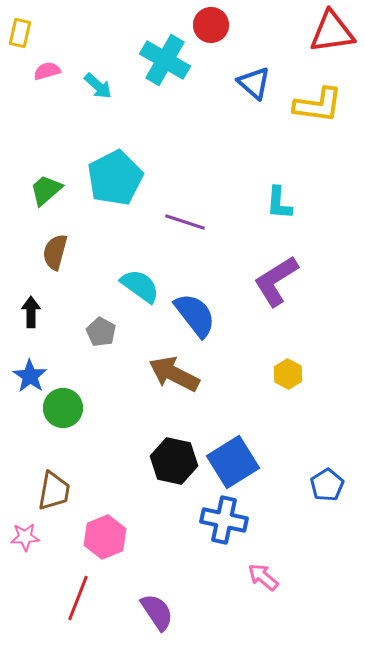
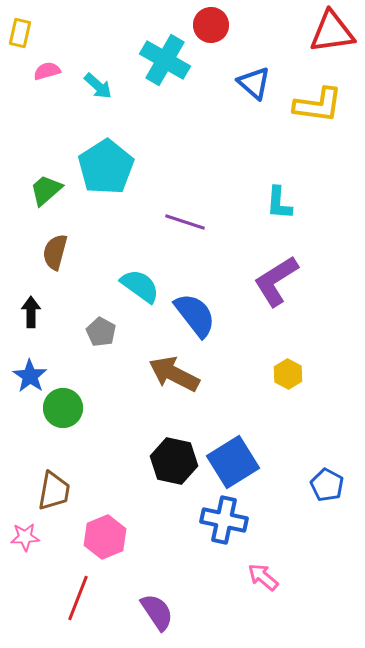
cyan pentagon: moved 9 px left, 11 px up; rotated 6 degrees counterclockwise
blue pentagon: rotated 12 degrees counterclockwise
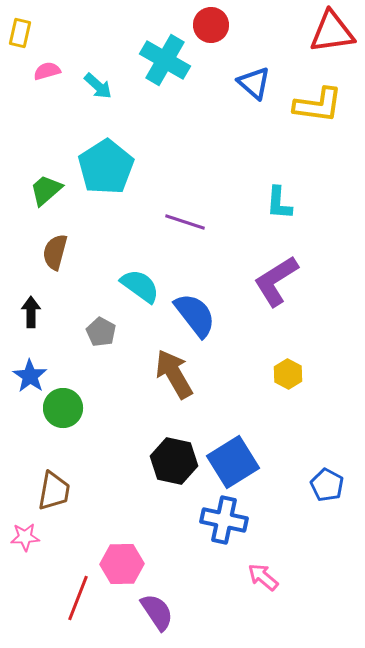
brown arrow: rotated 33 degrees clockwise
pink hexagon: moved 17 px right, 27 px down; rotated 21 degrees clockwise
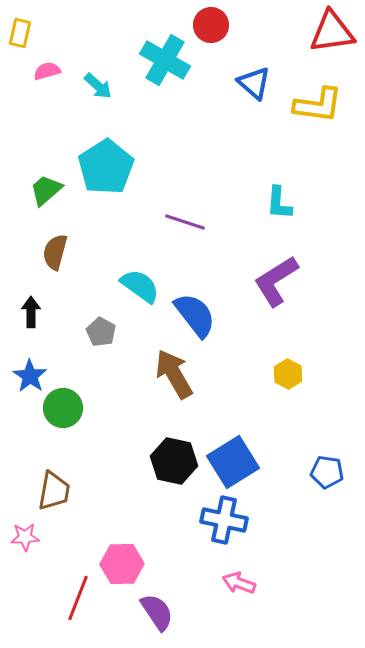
blue pentagon: moved 13 px up; rotated 20 degrees counterclockwise
pink arrow: moved 24 px left, 6 px down; rotated 20 degrees counterclockwise
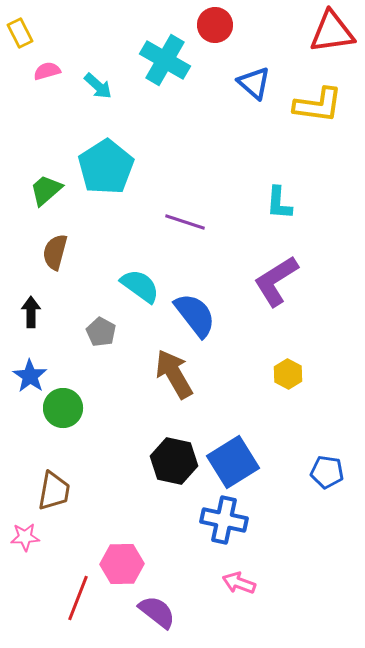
red circle: moved 4 px right
yellow rectangle: rotated 40 degrees counterclockwise
purple semicircle: rotated 18 degrees counterclockwise
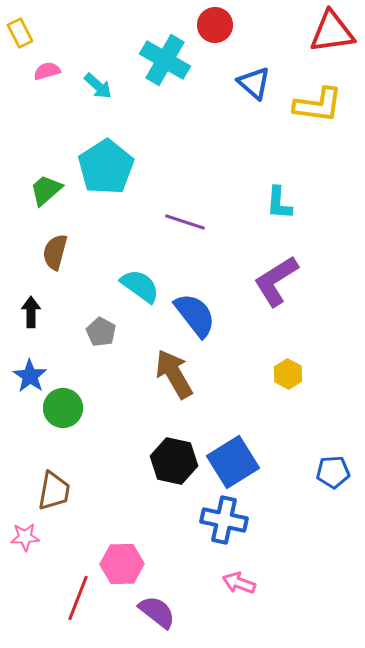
blue pentagon: moved 6 px right; rotated 12 degrees counterclockwise
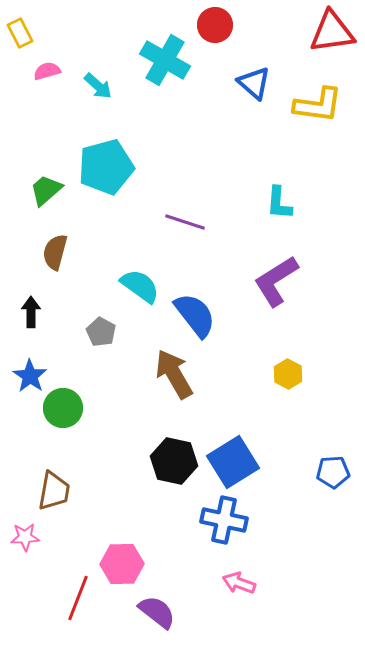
cyan pentagon: rotated 18 degrees clockwise
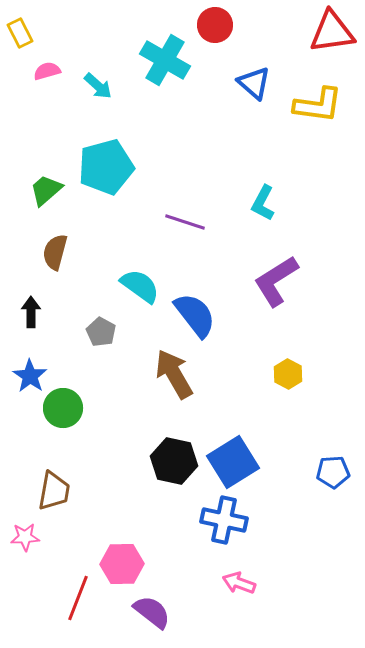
cyan L-shape: moved 16 px left; rotated 24 degrees clockwise
purple semicircle: moved 5 px left
